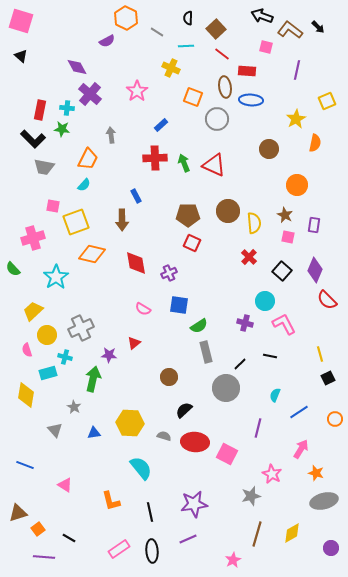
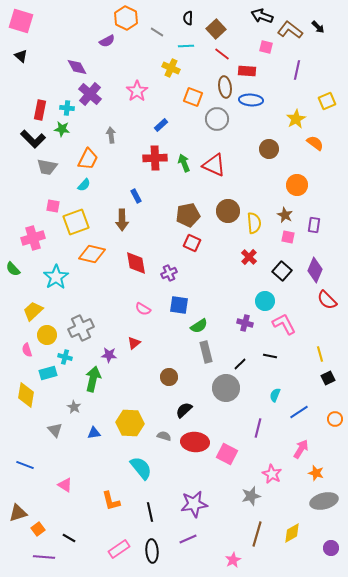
orange semicircle at (315, 143): rotated 66 degrees counterclockwise
gray trapezoid at (44, 167): moved 3 px right
brown pentagon at (188, 215): rotated 10 degrees counterclockwise
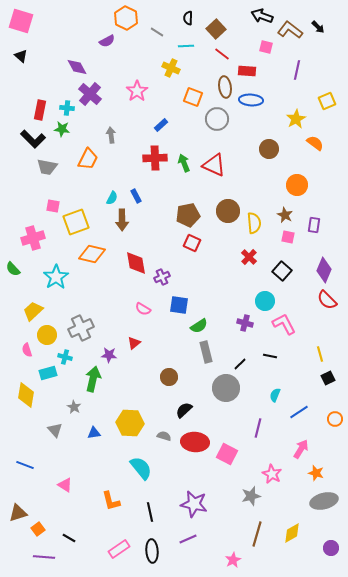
cyan semicircle at (84, 185): moved 28 px right, 13 px down; rotated 16 degrees counterclockwise
purple diamond at (315, 270): moved 9 px right
purple cross at (169, 273): moved 7 px left, 4 px down
purple star at (194, 504): rotated 20 degrees clockwise
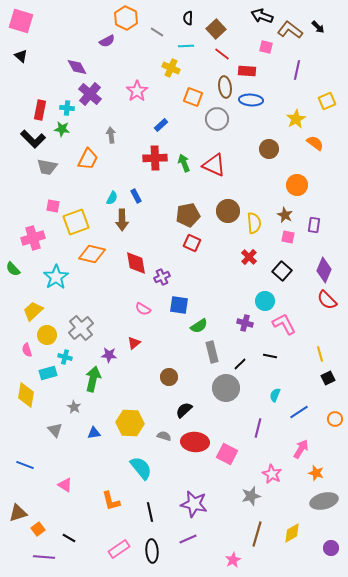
gray cross at (81, 328): rotated 15 degrees counterclockwise
gray rectangle at (206, 352): moved 6 px right
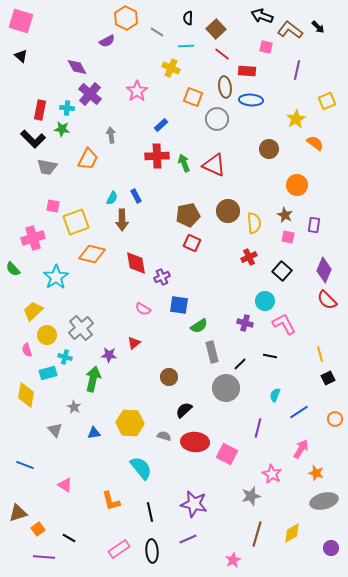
red cross at (155, 158): moved 2 px right, 2 px up
red cross at (249, 257): rotated 21 degrees clockwise
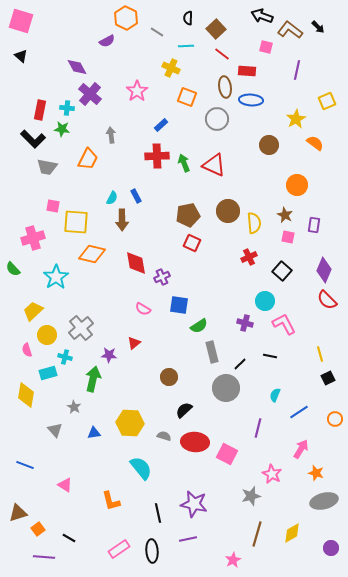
orange square at (193, 97): moved 6 px left
brown circle at (269, 149): moved 4 px up
yellow square at (76, 222): rotated 24 degrees clockwise
black line at (150, 512): moved 8 px right, 1 px down
purple line at (188, 539): rotated 12 degrees clockwise
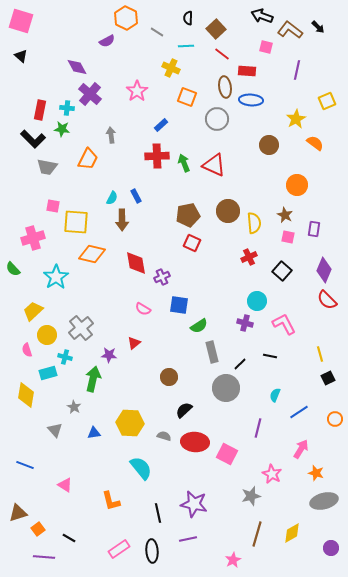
purple rectangle at (314, 225): moved 4 px down
cyan circle at (265, 301): moved 8 px left
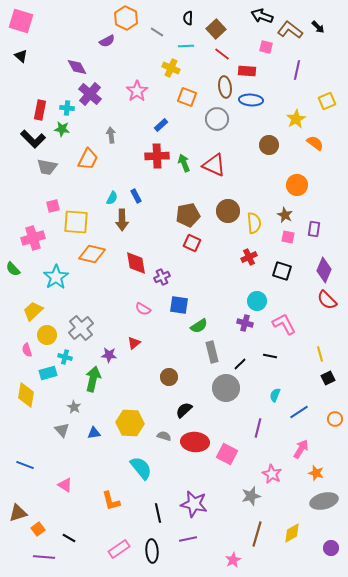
pink square at (53, 206): rotated 24 degrees counterclockwise
black square at (282, 271): rotated 24 degrees counterclockwise
gray triangle at (55, 430): moved 7 px right
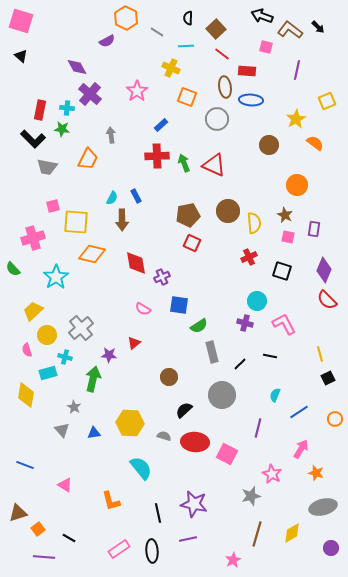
gray circle at (226, 388): moved 4 px left, 7 px down
gray ellipse at (324, 501): moved 1 px left, 6 px down
